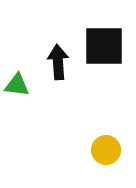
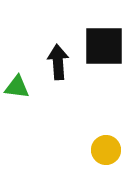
green triangle: moved 2 px down
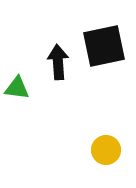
black square: rotated 12 degrees counterclockwise
green triangle: moved 1 px down
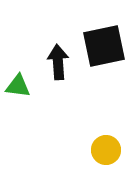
green triangle: moved 1 px right, 2 px up
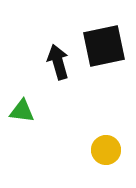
black arrow: rotated 12 degrees counterclockwise
green triangle: moved 4 px right, 25 px down
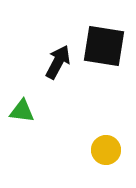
black square: rotated 21 degrees clockwise
black arrow: rotated 44 degrees clockwise
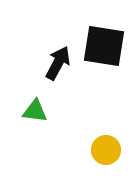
black arrow: moved 1 px down
green triangle: moved 13 px right
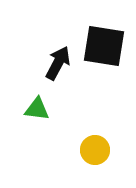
green triangle: moved 2 px right, 2 px up
yellow circle: moved 11 px left
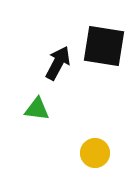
yellow circle: moved 3 px down
